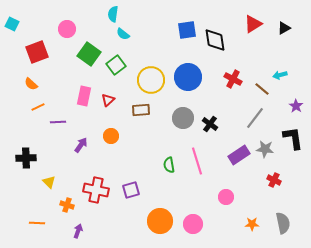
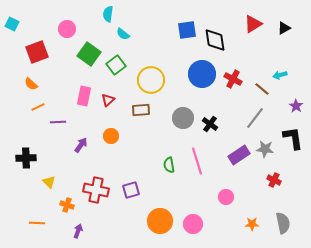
cyan semicircle at (113, 14): moved 5 px left
blue circle at (188, 77): moved 14 px right, 3 px up
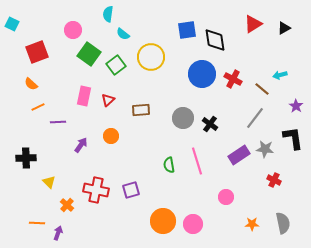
pink circle at (67, 29): moved 6 px right, 1 px down
yellow circle at (151, 80): moved 23 px up
orange cross at (67, 205): rotated 24 degrees clockwise
orange circle at (160, 221): moved 3 px right
purple arrow at (78, 231): moved 20 px left, 2 px down
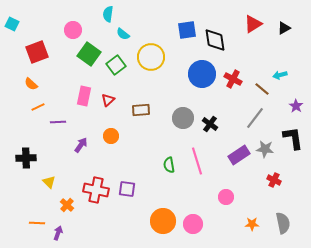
purple square at (131, 190): moved 4 px left, 1 px up; rotated 24 degrees clockwise
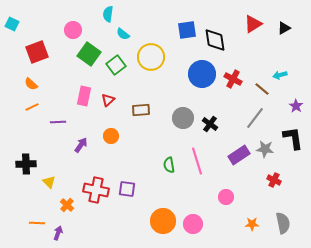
orange line at (38, 107): moved 6 px left
black cross at (26, 158): moved 6 px down
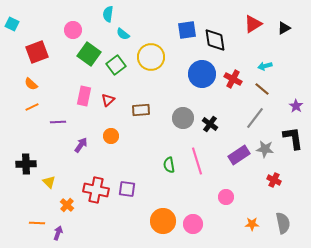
cyan arrow at (280, 75): moved 15 px left, 9 px up
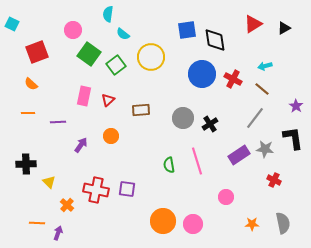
orange line at (32, 107): moved 4 px left, 6 px down; rotated 24 degrees clockwise
black cross at (210, 124): rotated 21 degrees clockwise
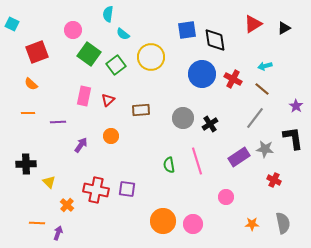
purple rectangle at (239, 155): moved 2 px down
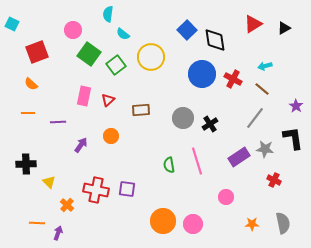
blue square at (187, 30): rotated 36 degrees counterclockwise
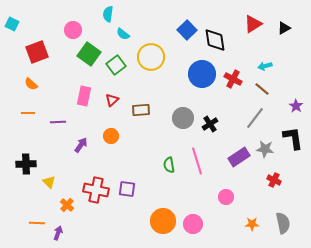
red triangle at (108, 100): moved 4 px right
